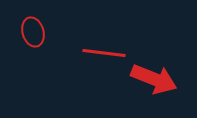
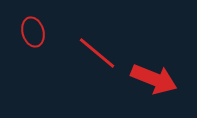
red line: moved 7 px left; rotated 33 degrees clockwise
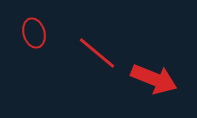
red ellipse: moved 1 px right, 1 px down
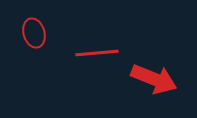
red line: rotated 45 degrees counterclockwise
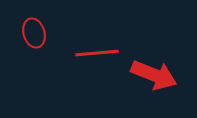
red arrow: moved 4 px up
